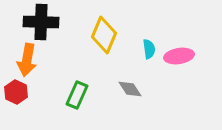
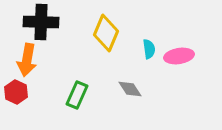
yellow diamond: moved 2 px right, 2 px up
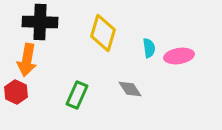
black cross: moved 1 px left
yellow diamond: moved 3 px left; rotated 6 degrees counterclockwise
cyan semicircle: moved 1 px up
